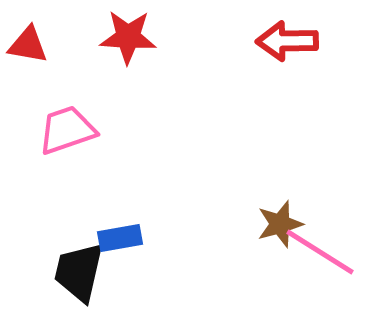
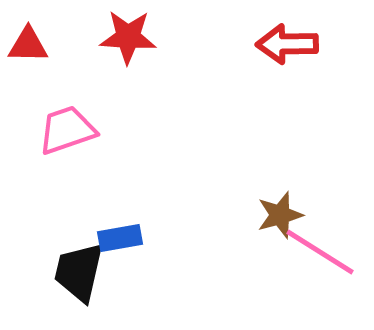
red arrow: moved 3 px down
red triangle: rotated 9 degrees counterclockwise
brown star: moved 9 px up
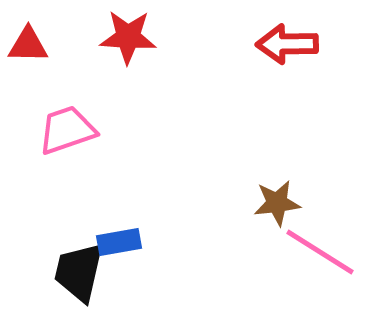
brown star: moved 3 px left, 12 px up; rotated 9 degrees clockwise
blue rectangle: moved 1 px left, 4 px down
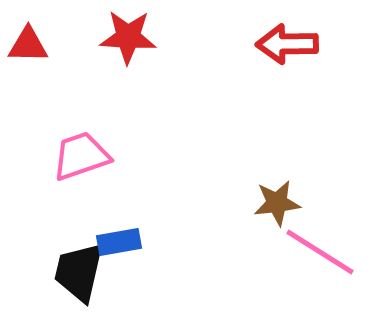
pink trapezoid: moved 14 px right, 26 px down
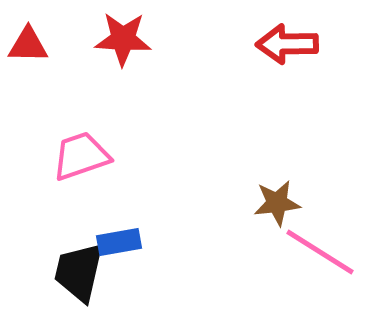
red star: moved 5 px left, 2 px down
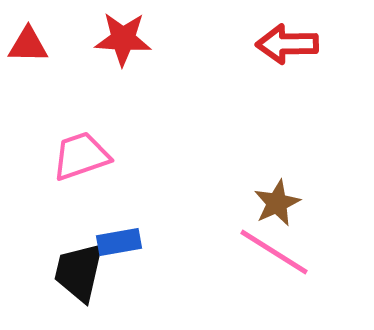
brown star: rotated 18 degrees counterclockwise
pink line: moved 46 px left
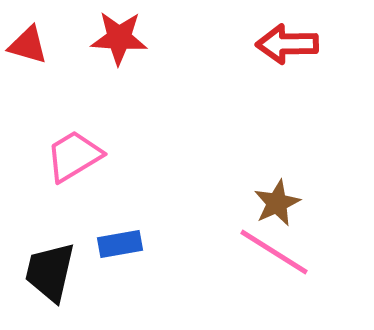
red star: moved 4 px left, 1 px up
red triangle: rotated 15 degrees clockwise
pink trapezoid: moved 7 px left; rotated 12 degrees counterclockwise
blue rectangle: moved 1 px right, 2 px down
black trapezoid: moved 29 px left
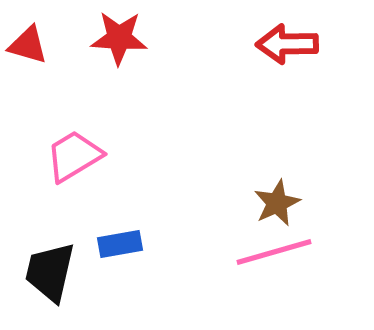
pink line: rotated 48 degrees counterclockwise
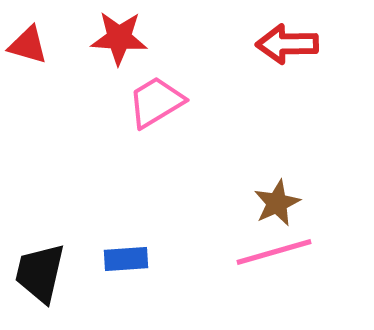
pink trapezoid: moved 82 px right, 54 px up
blue rectangle: moved 6 px right, 15 px down; rotated 6 degrees clockwise
black trapezoid: moved 10 px left, 1 px down
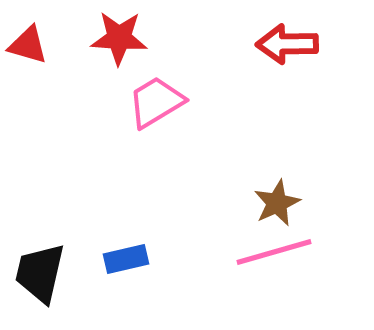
blue rectangle: rotated 9 degrees counterclockwise
